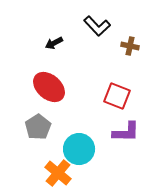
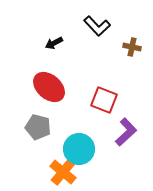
brown cross: moved 2 px right, 1 px down
red square: moved 13 px left, 4 px down
gray pentagon: rotated 25 degrees counterclockwise
purple L-shape: rotated 44 degrees counterclockwise
orange cross: moved 5 px right, 1 px up
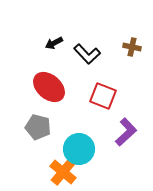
black L-shape: moved 10 px left, 28 px down
red square: moved 1 px left, 4 px up
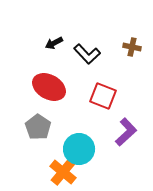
red ellipse: rotated 12 degrees counterclockwise
gray pentagon: rotated 20 degrees clockwise
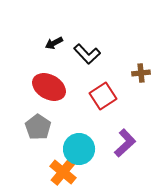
brown cross: moved 9 px right, 26 px down; rotated 18 degrees counterclockwise
red square: rotated 36 degrees clockwise
purple L-shape: moved 1 px left, 11 px down
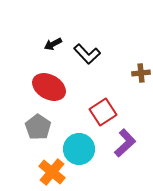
black arrow: moved 1 px left, 1 px down
red square: moved 16 px down
orange cross: moved 11 px left
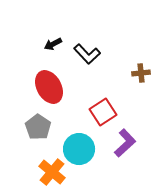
red ellipse: rotated 32 degrees clockwise
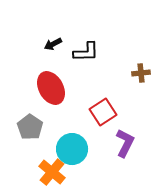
black L-shape: moved 1 px left, 2 px up; rotated 48 degrees counterclockwise
red ellipse: moved 2 px right, 1 px down
gray pentagon: moved 8 px left
purple L-shape: rotated 20 degrees counterclockwise
cyan circle: moved 7 px left
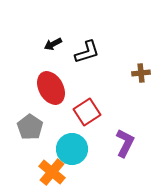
black L-shape: moved 1 px right; rotated 16 degrees counterclockwise
red square: moved 16 px left
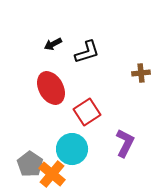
gray pentagon: moved 37 px down
orange cross: moved 2 px down
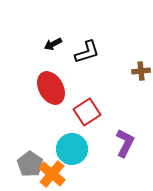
brown cross: moved 2 px up
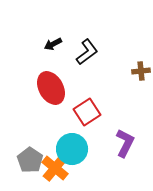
black L-shape: rotated 20 degrees counterclockwise
gray pentagon: moved 4 px up
orange cross: moved 3 px right, 6 px up
